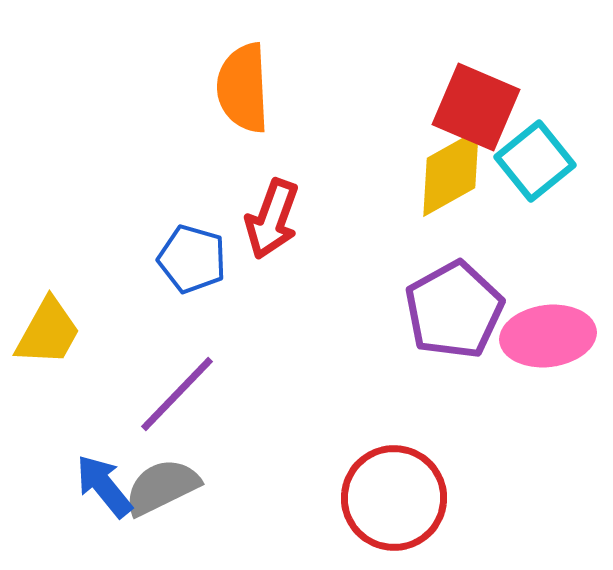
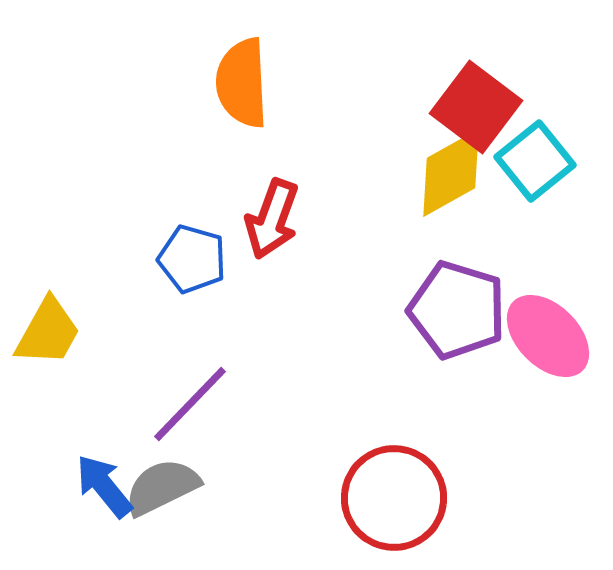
orange semicircle: moved 1 px left, 5 px up
red square: rotated 14 degrees clockwise
purple pentagon: moved 3 px right; rotated 26 degrees counterclockwise
pink ellipse: rotated 52 degrees clockwise
purple line: moved 13 px right, 10 px down
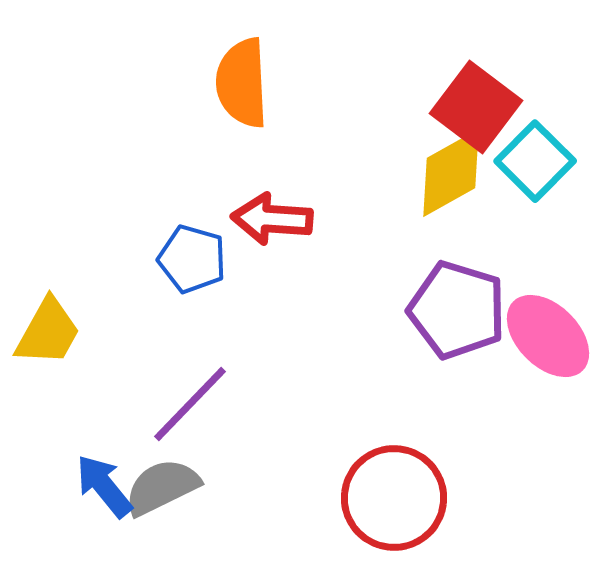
cyan square: rotated 6 degrees counterclockwise
red arrow: rotated 74 degrees clockwise
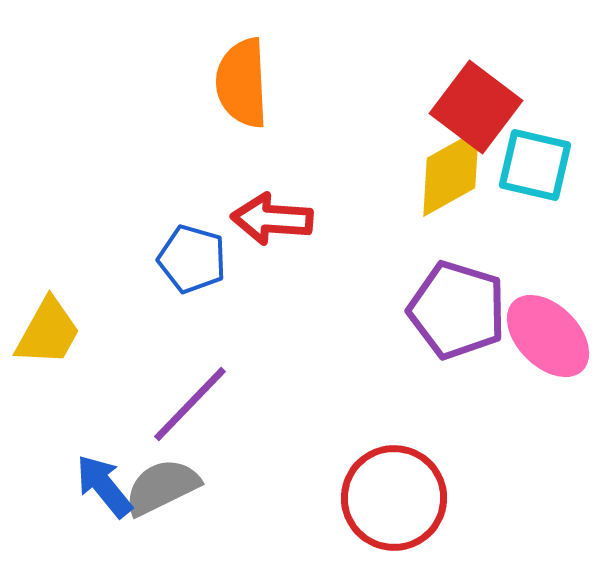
cyan square: moved 4 px down; rotated 32 degrees counterclockwise
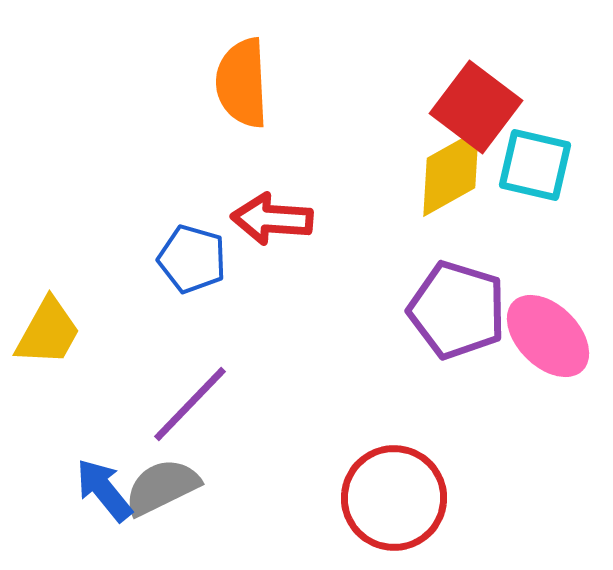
blue arrow: moved 4 px down
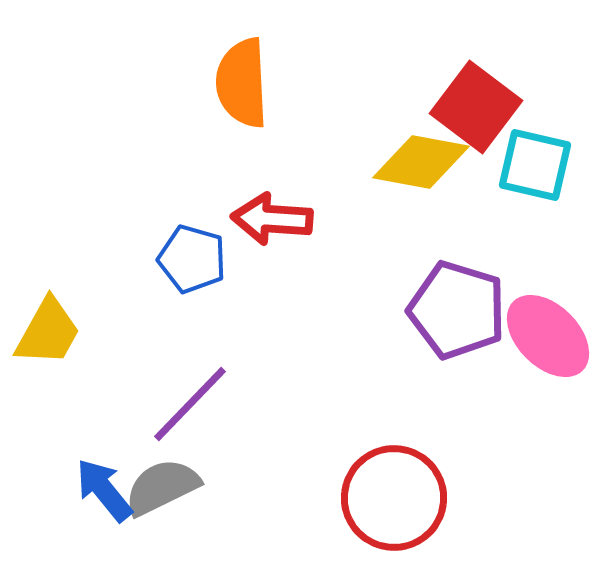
yellow diamond: moved 30 px left, 11 px up; rotated 40 degrees clockwise
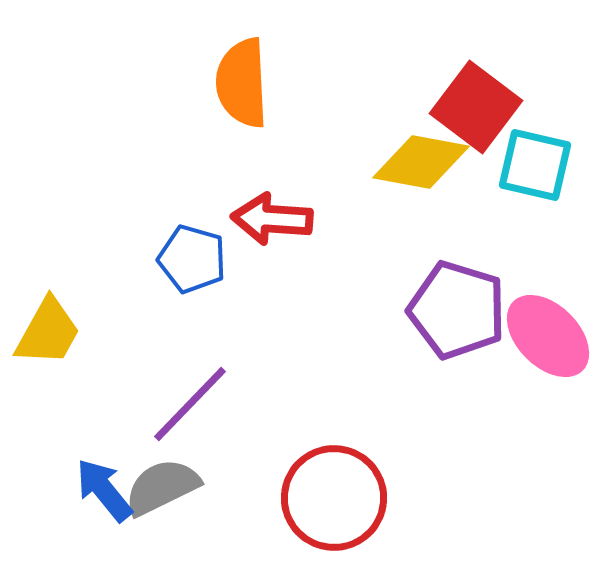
red circle: moved 60 px left
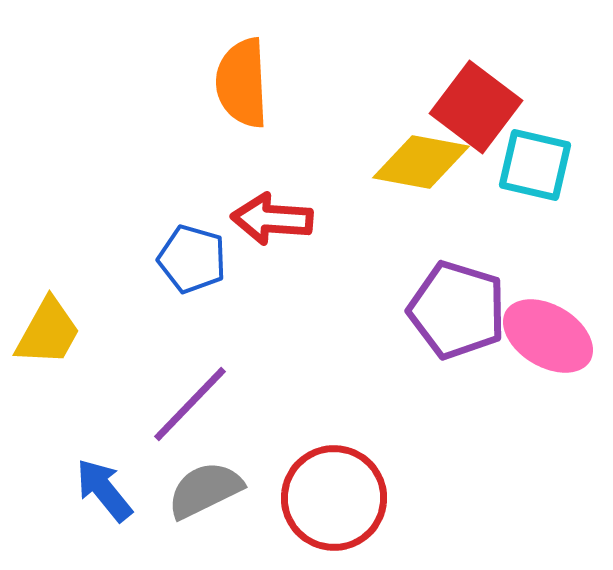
pink ellipse: rotated 14 degrees counterclockwise
gray semicircle: moved 43 px right, 3 px down
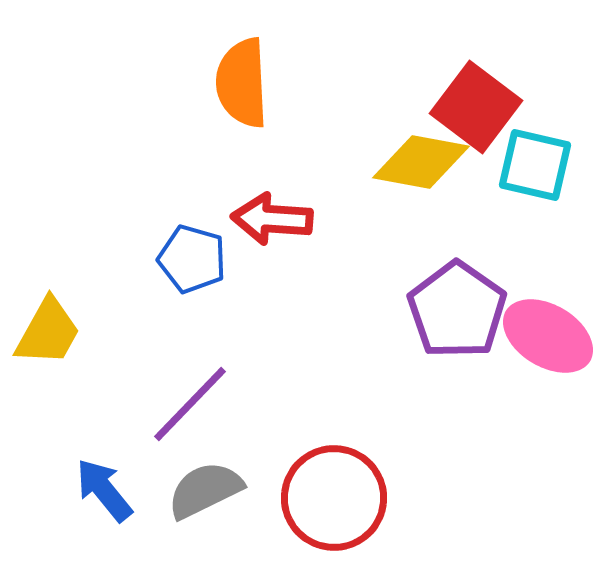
purple pentagon: rotated 18 degrees clockwise
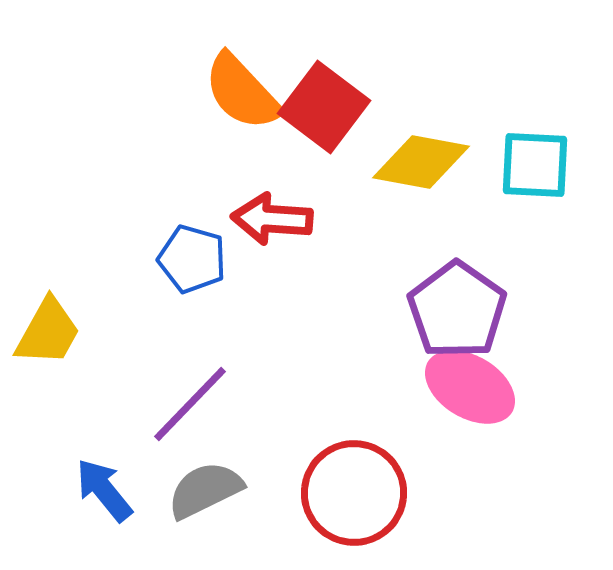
orange semicircle: moved 9 px down; rotated 40 degrees counterclockwise
red square: moved 152 px left
cyan square: rotated 10 degrees counterclockwise
pink ellipse: moved 78 px left, 51 px down
red circle: moved 20 px right, 5 px up
